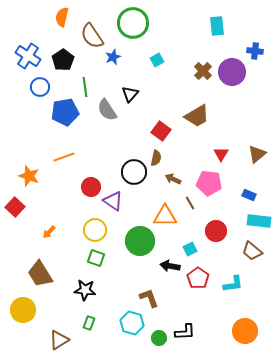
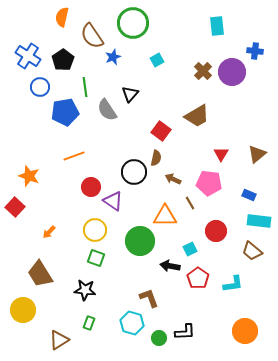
orange line at (64, 157): moved 10 px right, 1 px up
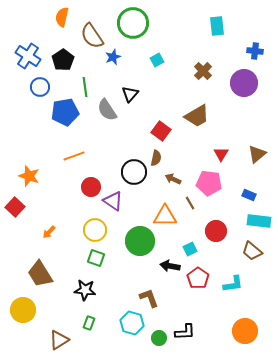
purple circle at (232, 72): moved 12 px right, 11 px down
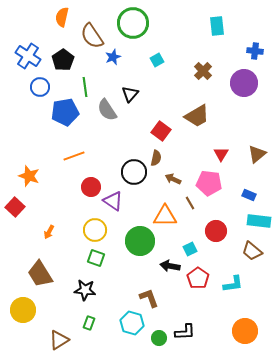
orange arrow at (49, 232): rotated 16 degrees counterclockwise
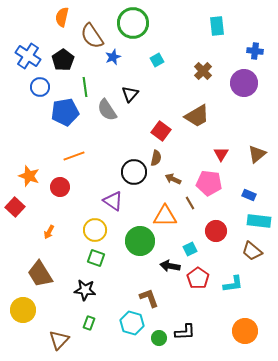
red circle at (91, 187): moved 31 px left
brown triangle at (59, 340): rotated 15 degrees counterclockwise
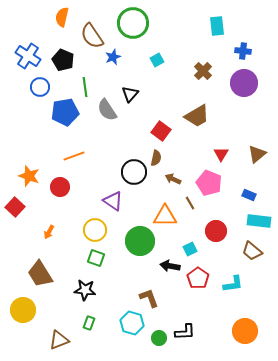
blue cross at (255, 51): moved 12 px left
black pentagon at (63, 60): rotated 15 degrees counterclockwise
pink pentagon at (209, 183): rotated 15 degrees clockwise
brown triangle at (59, 340): rotated 25 degrees clockwise
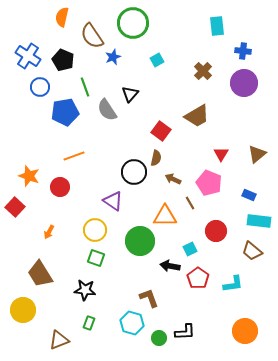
green line at (85, 87): rotated 12 degrees counterclockwise
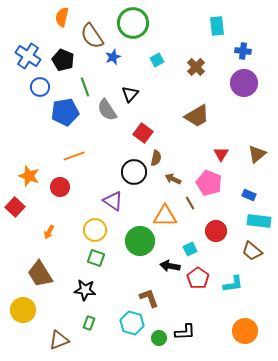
brown cross at (203, 71): moved 7 px left, 4 px up
red square at (161, 131): moved 18 px left, 2 px down
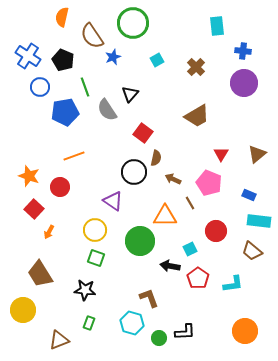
red square at (15, 207): moved 19 px right, 2 px down
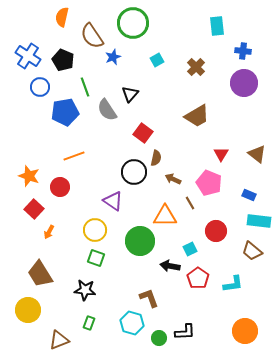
brown triangle at (257, 154): rotated 42 degrees counterclockwise
yellow circle at (23, 310): moved 5 px right
